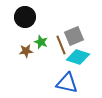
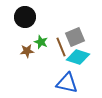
gray square: moved 1 px right, 1 px down
brown line: moved 2 px down
brown star: moved 1 px right
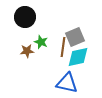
brown line: moved 2 px right; rotated 30 degrees clockwise
cyan diamond: rotated 30 degrees counterclockwise
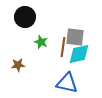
gray square: rotated 30 degrees clockwise
brown star: moved 9 px left, 14 px down
cyan diamond: moved 1 px right, 3 px up
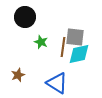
brown star: moved 10 px down; rotated 16 degrees counterclockwise
blue triangle: moved 10 px left; rotated 20 degrees clockwise
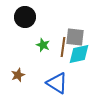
green star: moved 2 px right, 3 px down
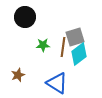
gray square: rotated 24 degrees counterclockwise
green star: rotated 24 degrees counterclockwise
cyan diamond: rotated 25 degrees counterclockwise
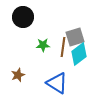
black circle: moved 2 px left
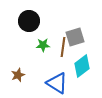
black circle: moved 6 px right, 4 px down
cyan diamond: moved 3 px right, 12 px down
